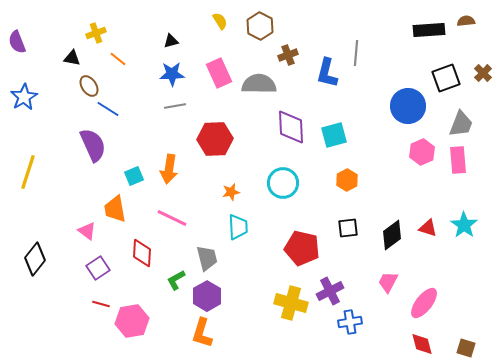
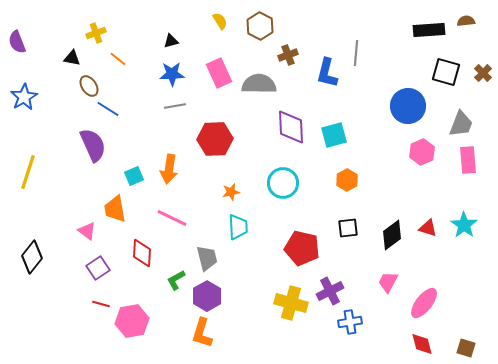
black square at (446, 78): moved 6 px up; rotated 36 degrees clockwise
pink rectangle at (458, 160): moved 10 px right
black diamond at (35, 259): moved 3 px left, 2 px up
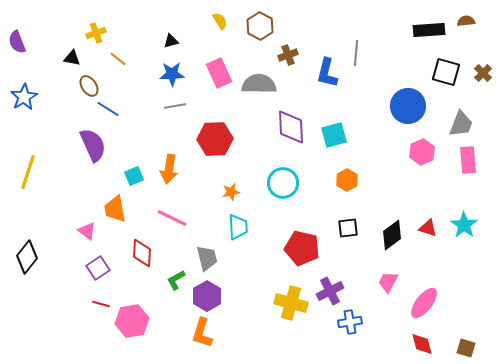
black diamond at (32, 257): moved 5 px left
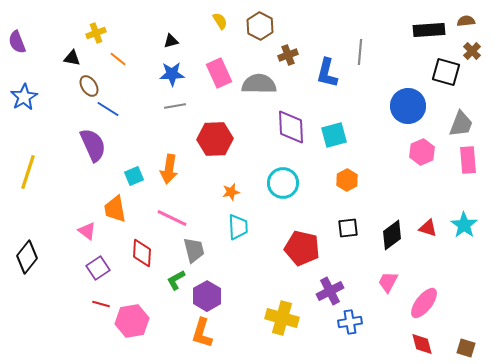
gray line at (356, 53): moved 4 px right, 1 px up
brown cross at (483, 73): moved 11 px left, 22 px up
gray trapezoid at (207, 258): moved 13 px left, 8 px up
yellow cross at (291, 303): moved 9 px left, 15 px down
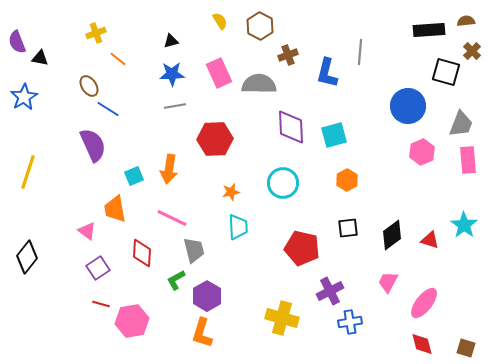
black triangle at (72, 58): moved 32 px left
red triangle at (428, 228): moved 2 px right, 12 px down
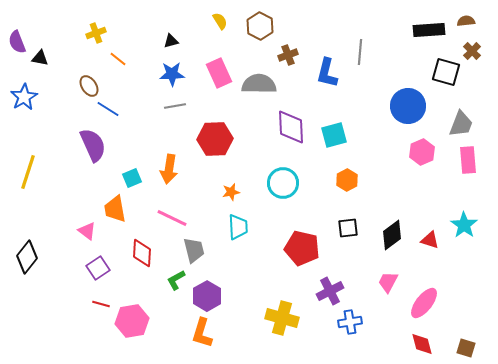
cyan square at (134, 176): moved 2 px left, 2 px down
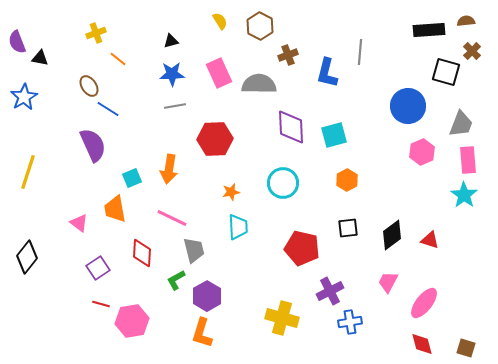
cyan star at (464, 225): moved 30 px up
pink triangle at (87, 231): moved 8 px left, 8 px up
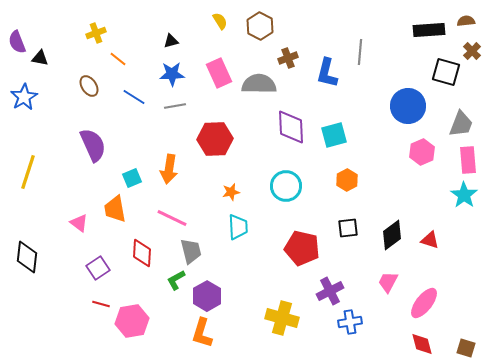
brown cross at (288, 55): moved 3 px down
blue line at (108, 109): moved 26 px right, 12 px up
cyan circle at (283, 183): moved 3 px right, 3 px down
gray trapezoid at (194, 250): moved 3 px left, 1 px down
black diamond at (27, 257): rotated 32 degrees counterclockwise
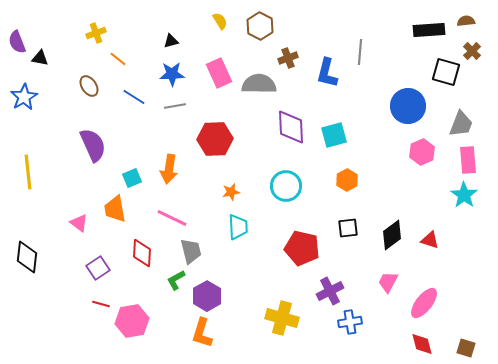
yellow line at (28, 172): rotated 24 degrees counterclockwise
